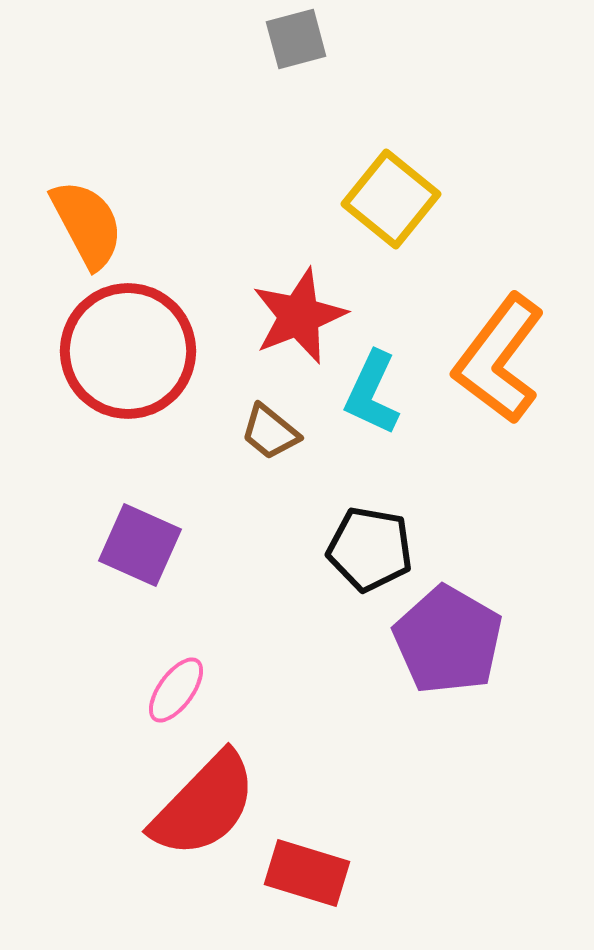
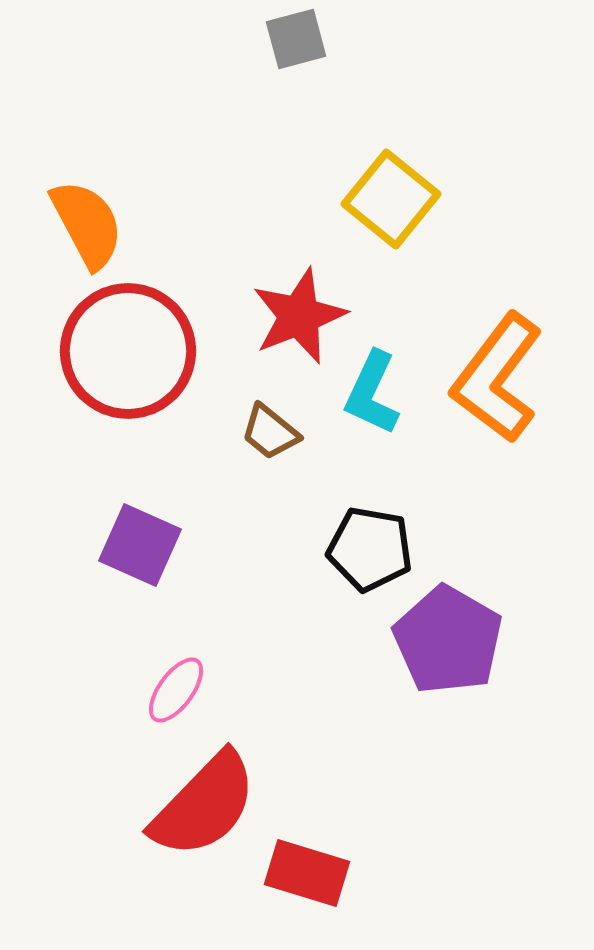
orange L-shape: moved 2 px left, 19 px down
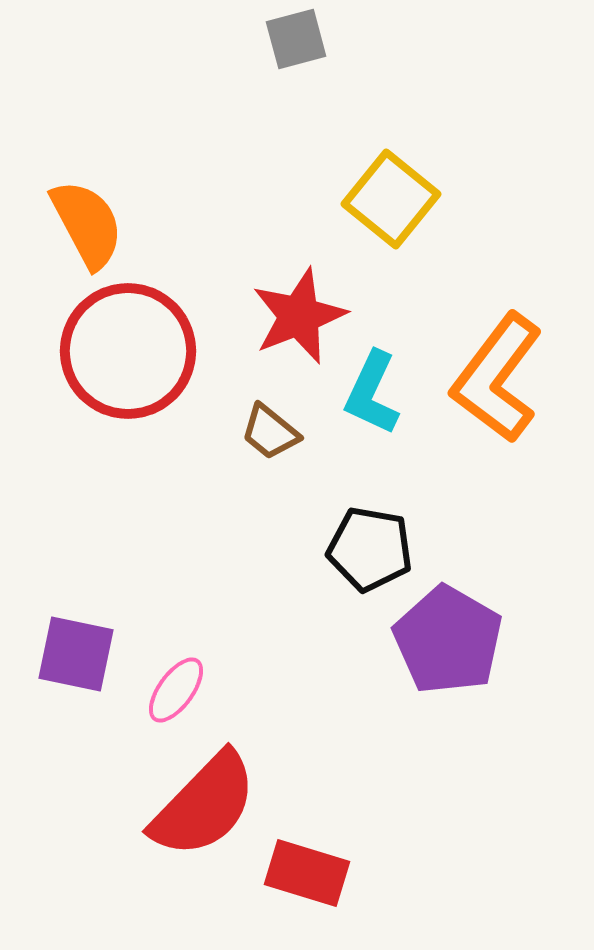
purple square: moved 64 px left, 109 px down; rotated 12 degrees counterclockwise
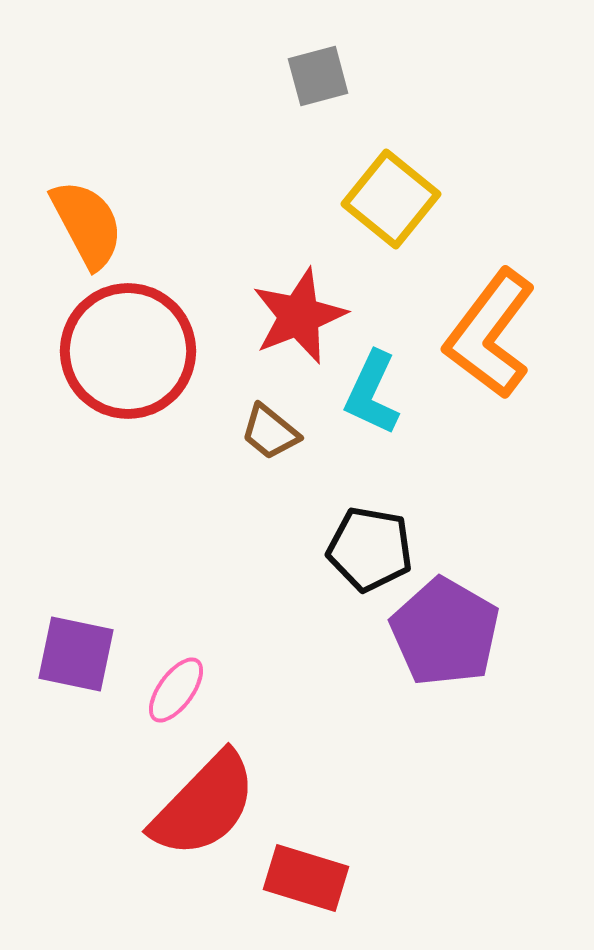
gray square: moved 22 px right, 37 px down
orange L-shape: moved 7 px left, 44 px up
purple pentagon: moved 3 px left, 8 px up
red rectangle: moved 1 px left, 5 px down
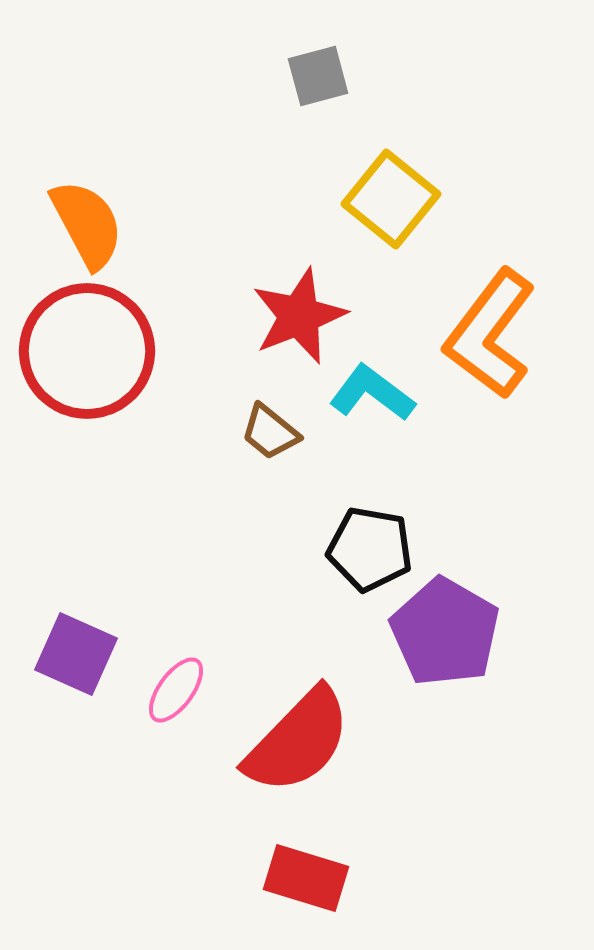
red circle: moved 41 px left
cyan L-shape: rotated 102 degrees clockwise
purple square: rotated 12 degrees clockwise
red semicircle: moved 94 px right, 64 px up
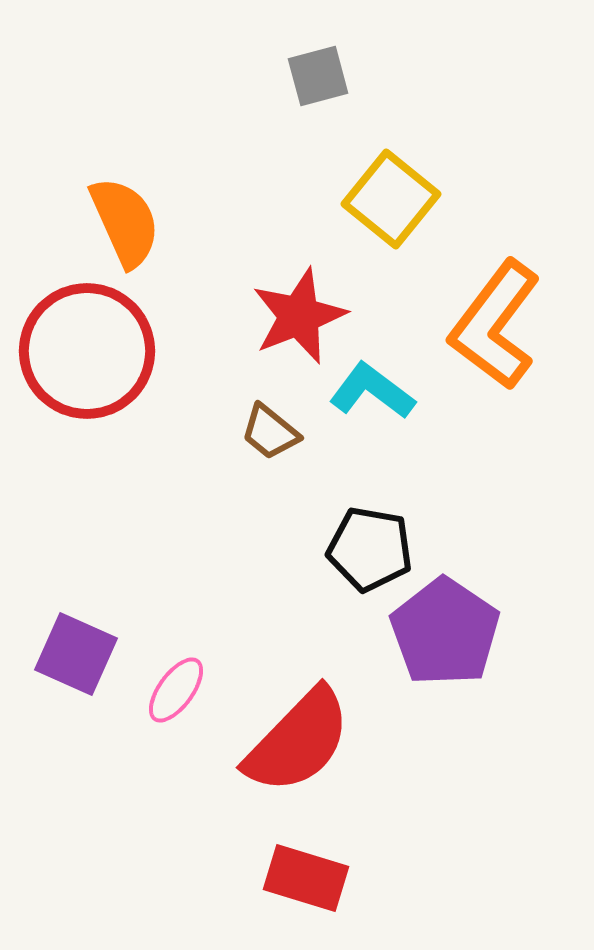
orange semicircle: moved 38 px right, 2 px up; rotated 4 degrees clockwise
orange L-shape: moved 5 px right, 9 px up
cyan L-shape: moved 2 px up
purple pentagon: rotated 4 degrees clockwise
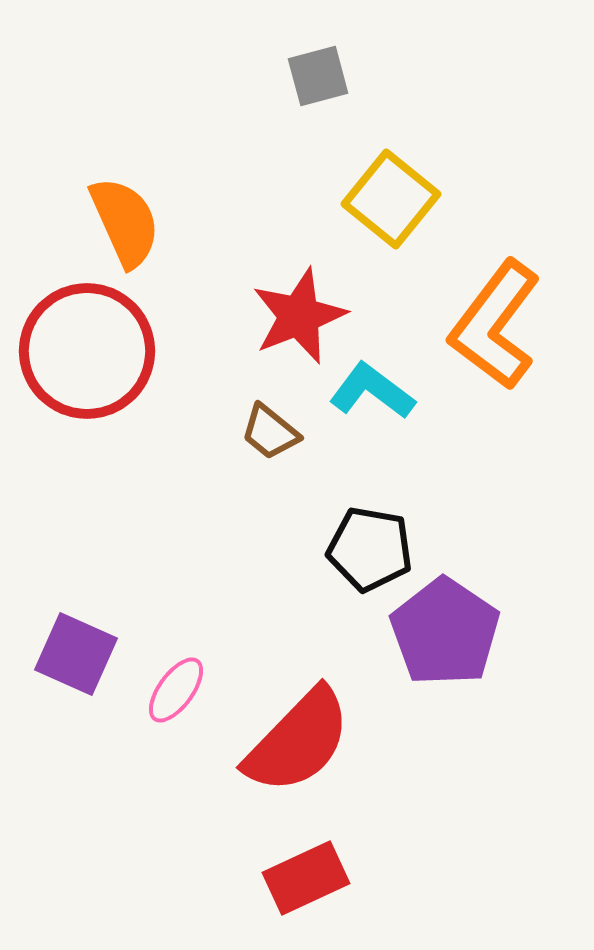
red rectangle: rotated 42 degrees counterclockwise
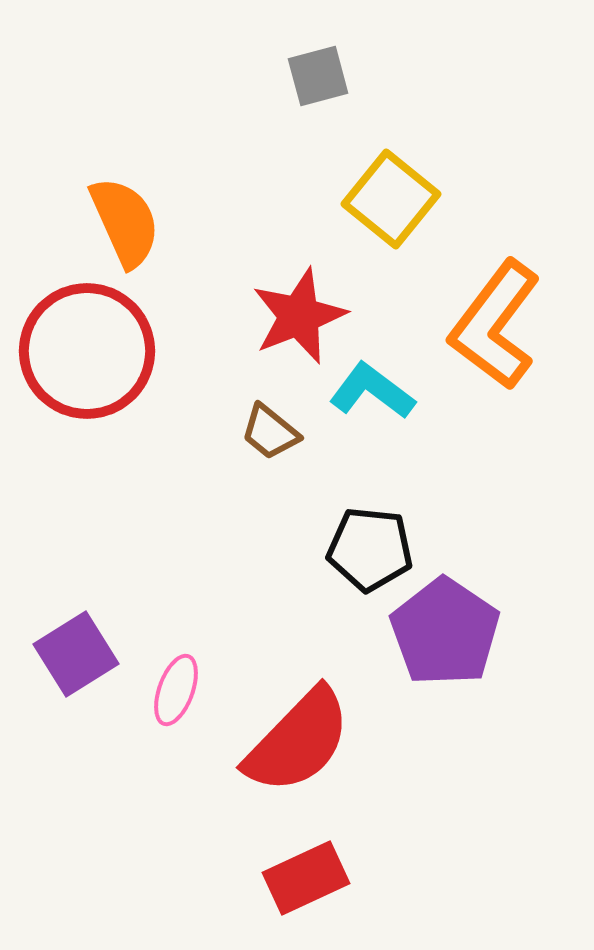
black pentagon: rotated 4 degrees counterclockwise
purple square: rotated 34 degrees clockwise
pink ellipse: rotated 16 degrees counterclockwise
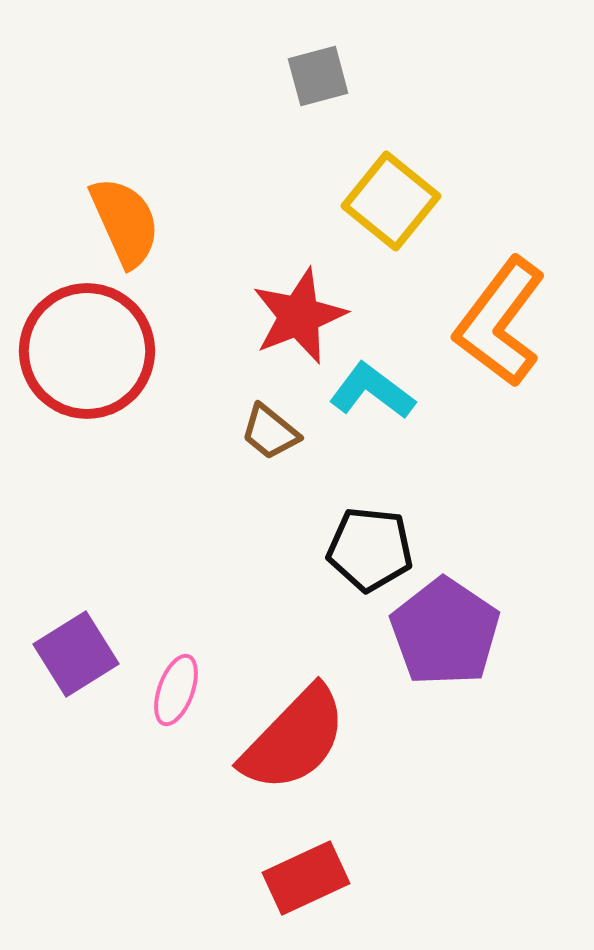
yellow square: moved 2 px down
orange L-shape: moved 5 px right, 3 px up
red semicircle: moved 4 px left, 2 px up
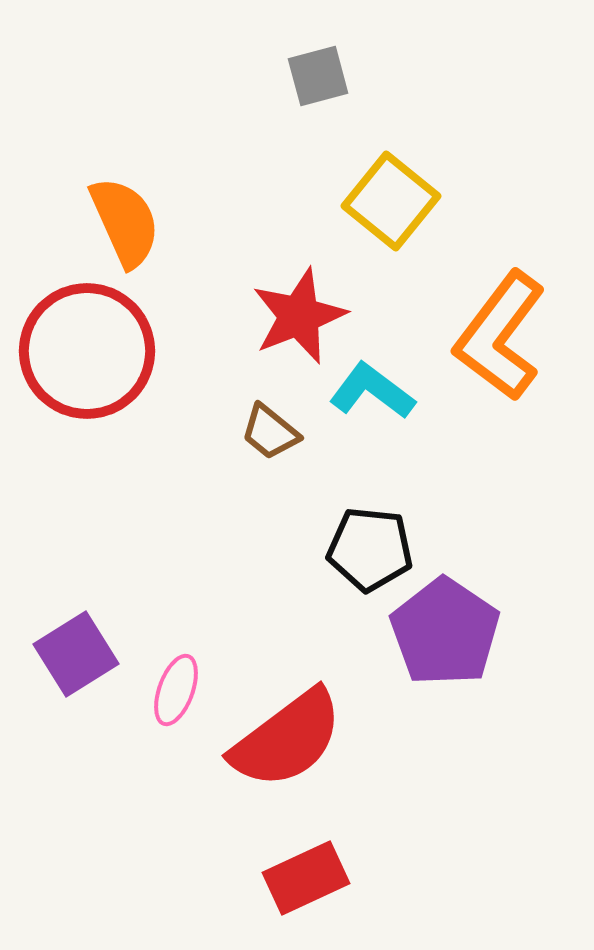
orange L-shape: moved 14 px down
red semicircle: moved 7 px left; rotated 9 degrees clockwise
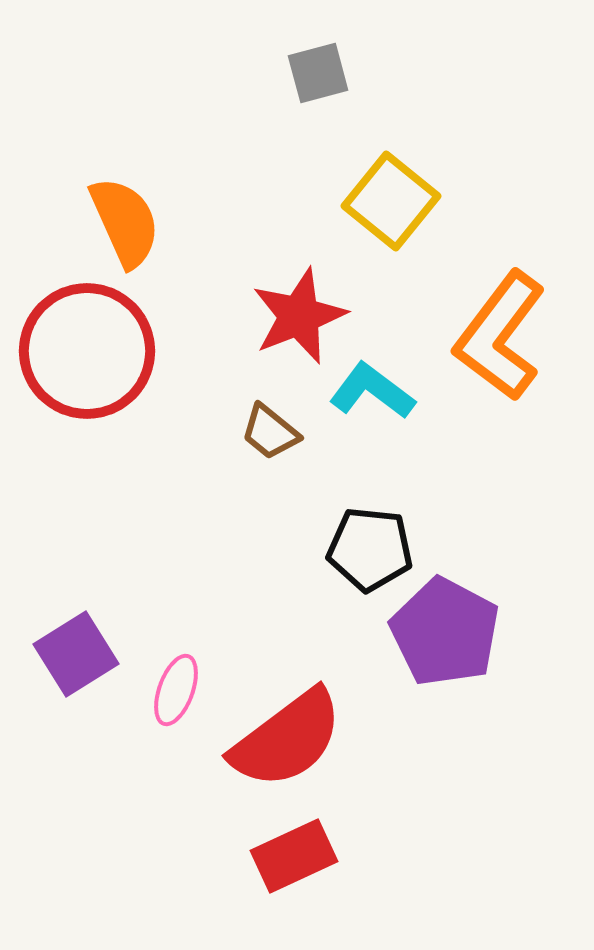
gray square: moved 3 px up
purple pentagon: rotated 6 degrees counterclockwise
red rectangle: moved 12 px left, 22 px up
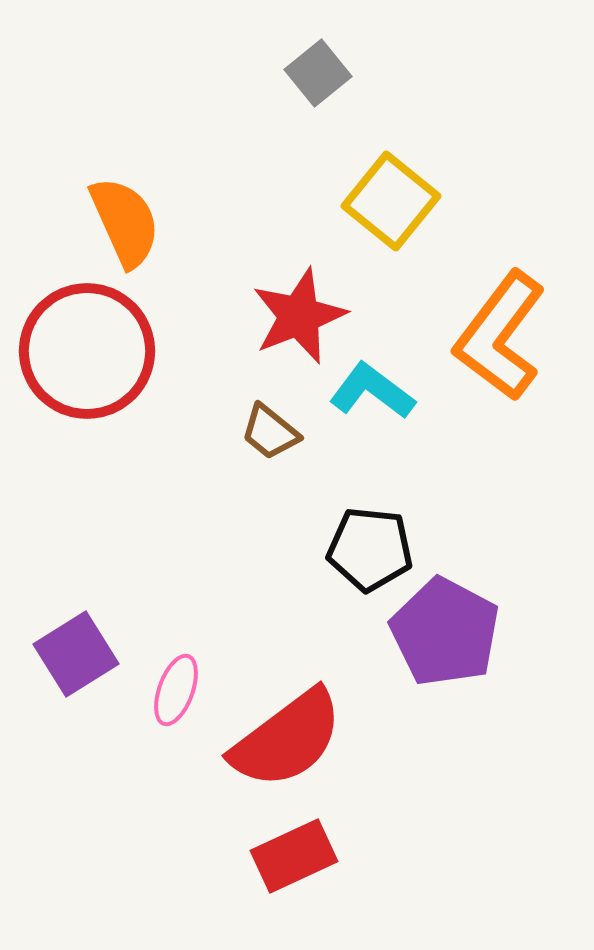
gray square: rotated 24 degrees counterclockwise
